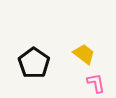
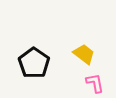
pink L-shape: moved 1 px left
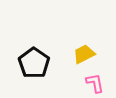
yellow trapezoid: rotated 65 degrees counterclockwise
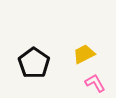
pink L-shape: rotated 20 degrees counterclockwise
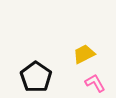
black pentagon: moved 2 px right, 14 px down
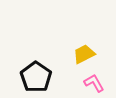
pink L-shape: moved 1 px left
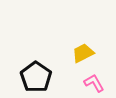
yellow trapezoid: moved 1 px left, 1 px up
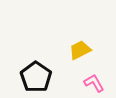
yellow trapezoid: moved 3 px left, 3 px up
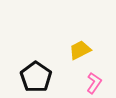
pink L-shape: rotated 65 degrees clockwise
